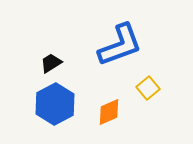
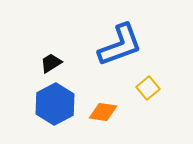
orange diamond: moved 6 px left; rotated 32 degrees clockwise
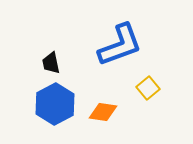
black trapezoid: rotated 70 degrees counterclockwise
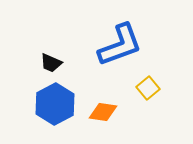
black trapezoid: rotated 55 degrees counterclockwise
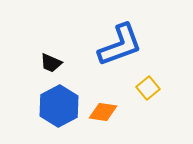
blue hexagon: moved 4 px right, 2 px down
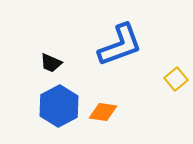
yellow square: moved 28 px right, 9 px up
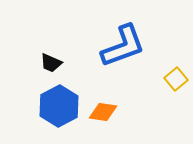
blue L-shape: moved 3 px right, 1 px down
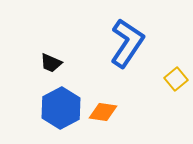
blue L-shape: moved 4 px right, 3 px up; rotated 36 degrees counterclockwise
blue hexagon: moved 2 px right, 2 px down
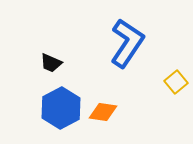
yellow square: moved 3 px down
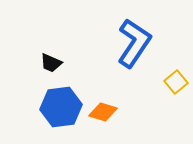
blue L-shape: moved 7 px right
blue hexagon: moved 1 px up; rotated 21 degrees clockwise
orange diamond: rotated 8 degrees clockwise
